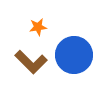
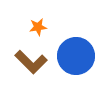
blue circle: moved 2 px right, 1 px down
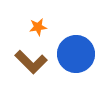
blue circle: moved 2 px up
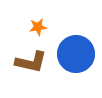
brown L-shape: rotated 32 degrees counterclockwise
